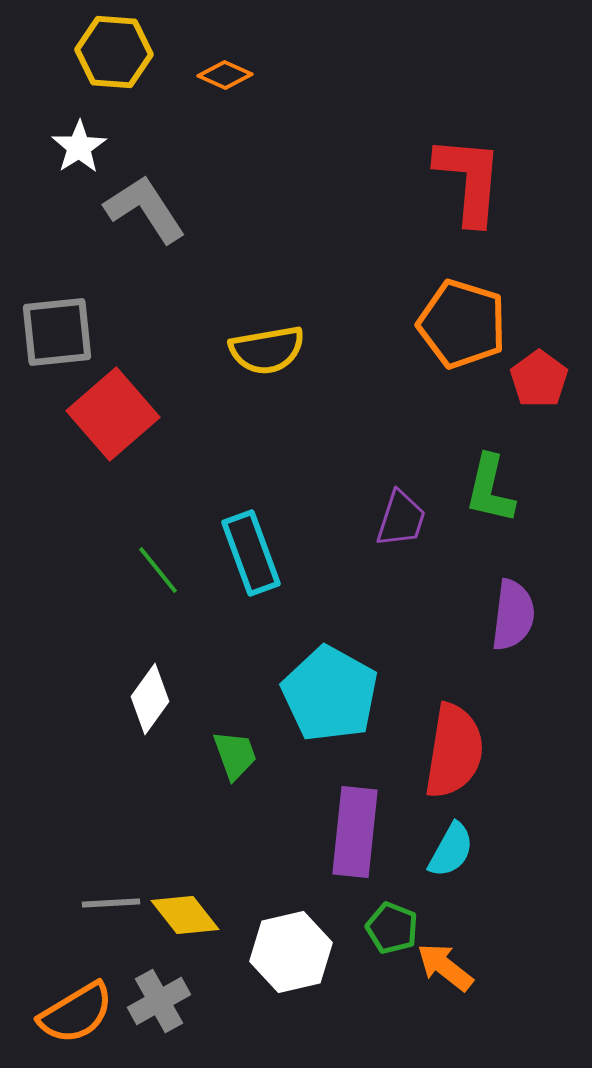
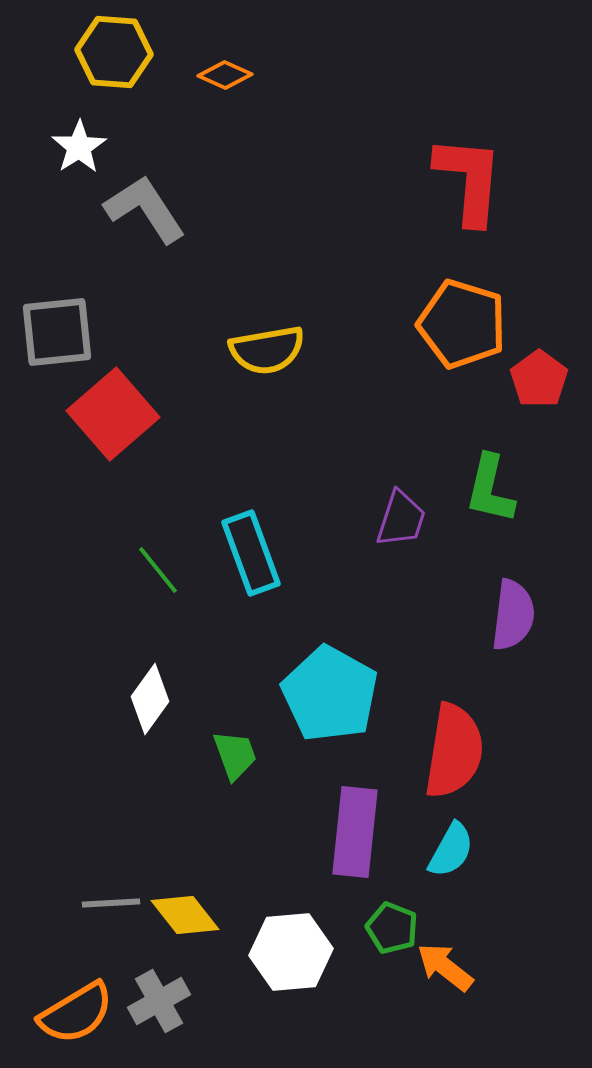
white hexagon: rotated 8 degrees clockwise
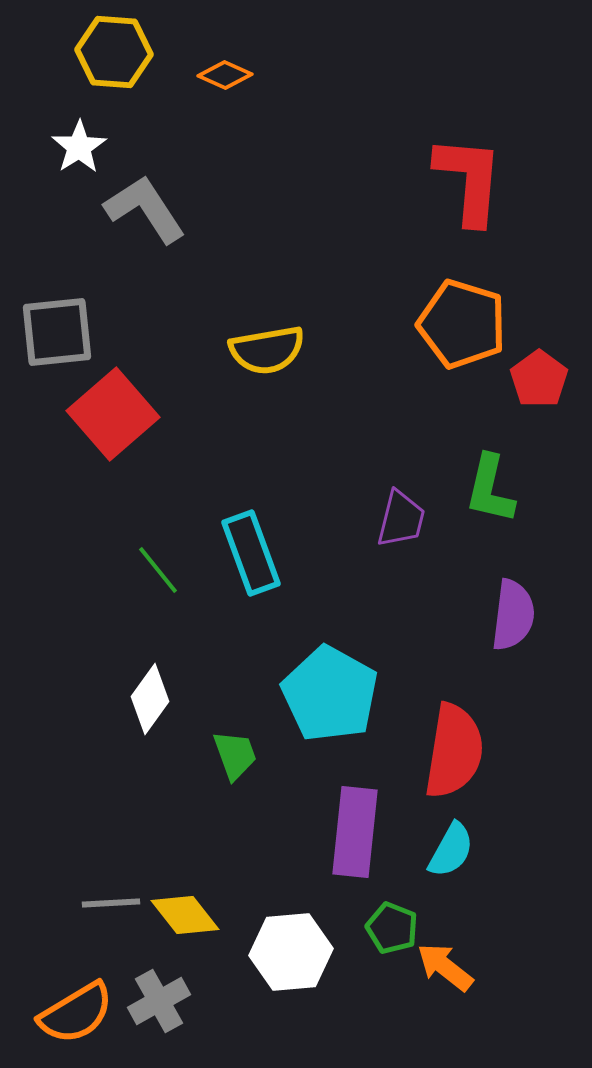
purple trapezoid: rotated 4 degrees counterclockwise
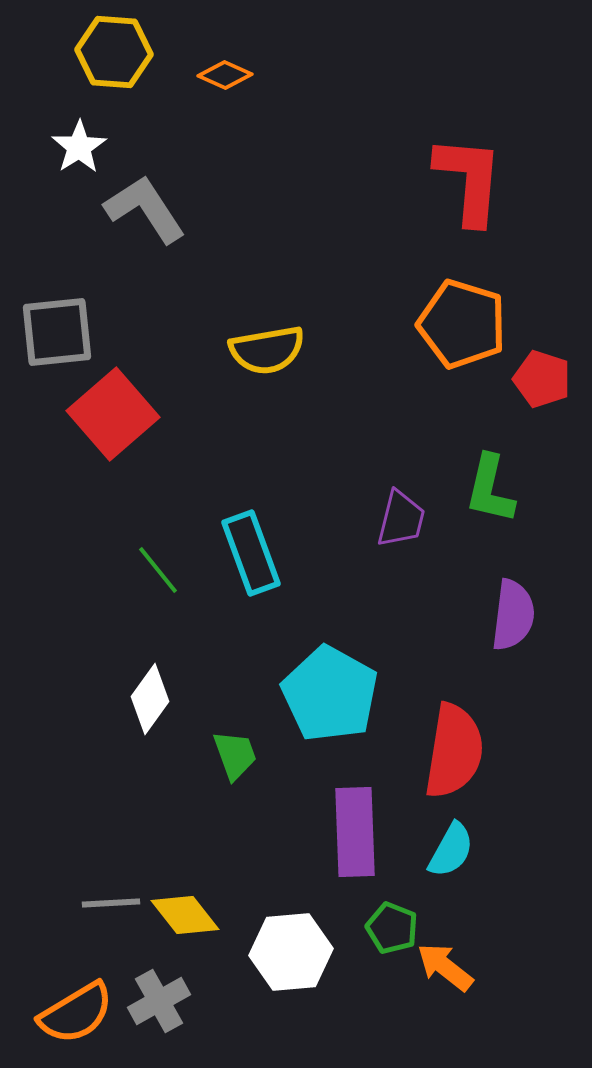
red pentagon: moved 3 px right; rotated 18 degrees counterclockwise
purple rectangle: rotated 8 degrees counterclockwise
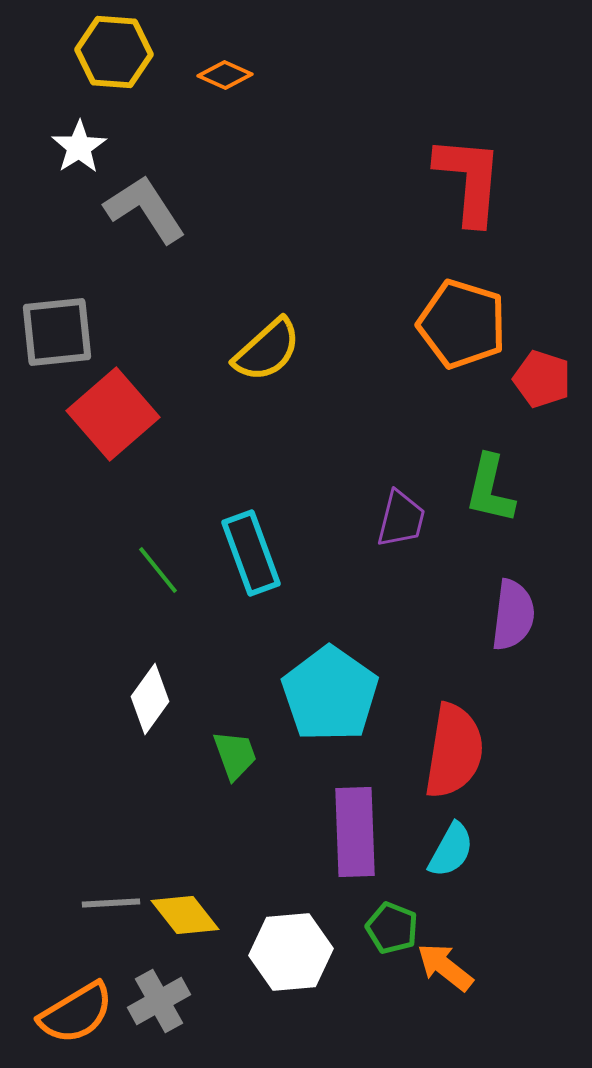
yellow semicircle: rotated 32 degrees counterclockwise
cyan pentagon: rotated 6 degrees clockwise
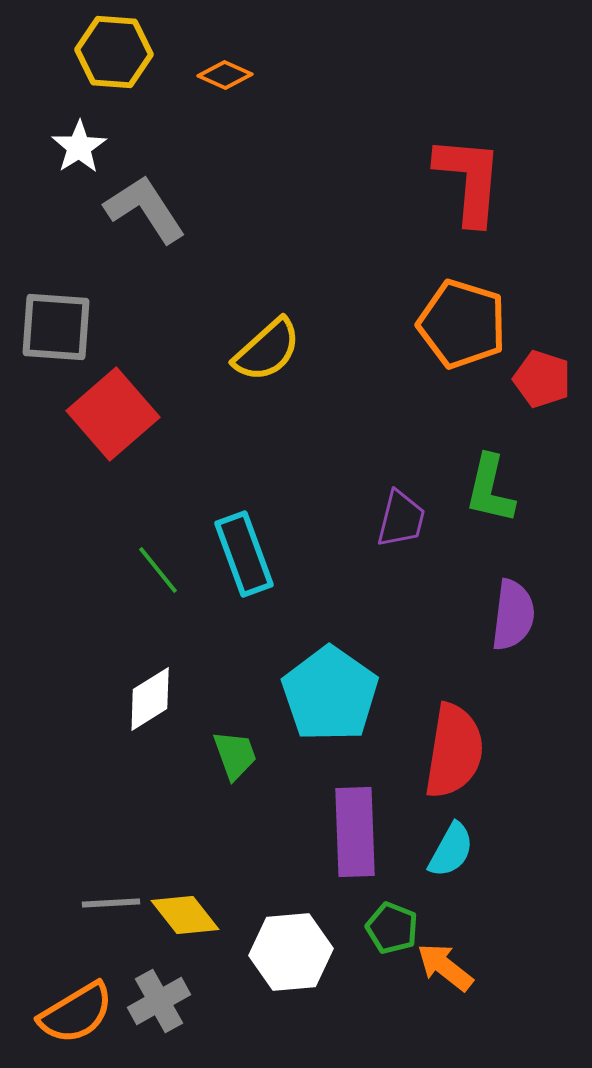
gray square: moved 1 px left, 5 px up; rotated 10 degrees clockwise
cyan rectangle: moved 7 px left, 1 px down
white diamond: rotated 22 degrees clockwise
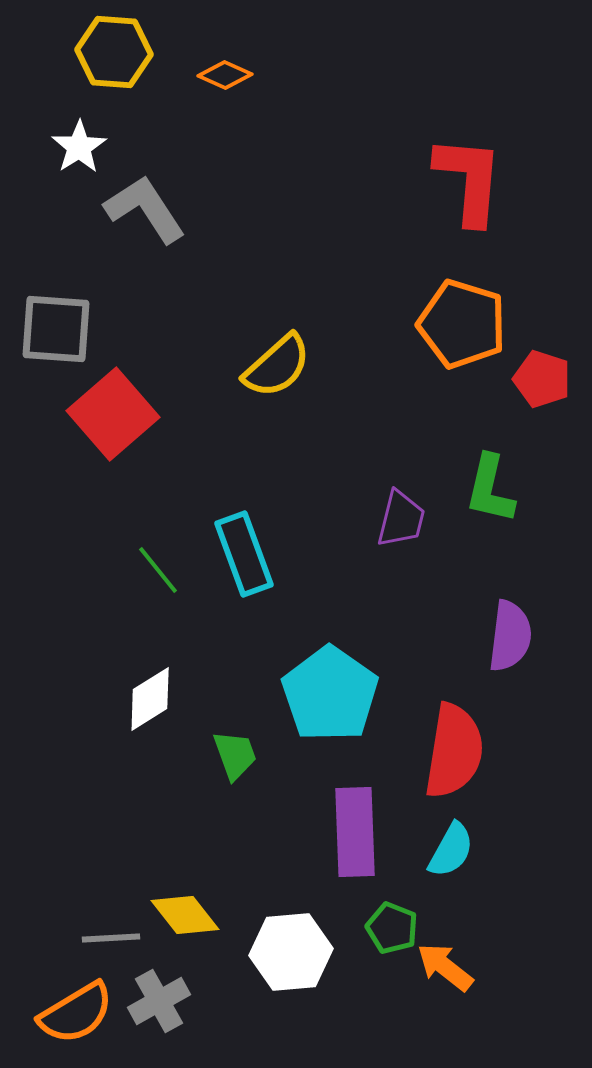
gray square: moved 2 px down
yellow semicircle: moved 10 px right, 16 px down
purple semicircle: moved 3 px left, 21 px down
gray line: moved 35 px down
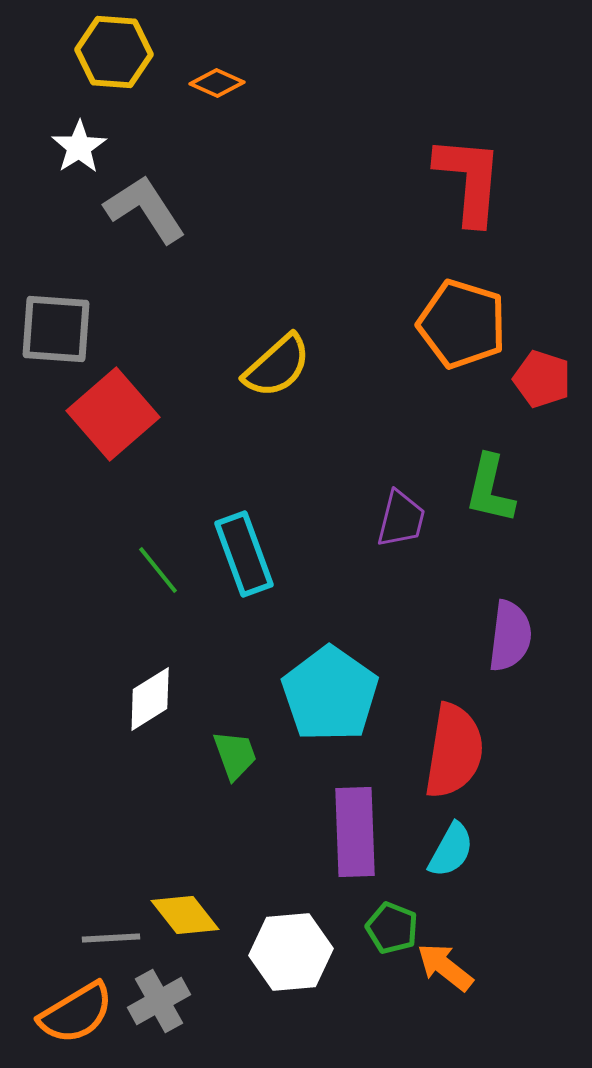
orange diamond: moved 8 px left, 8 px down
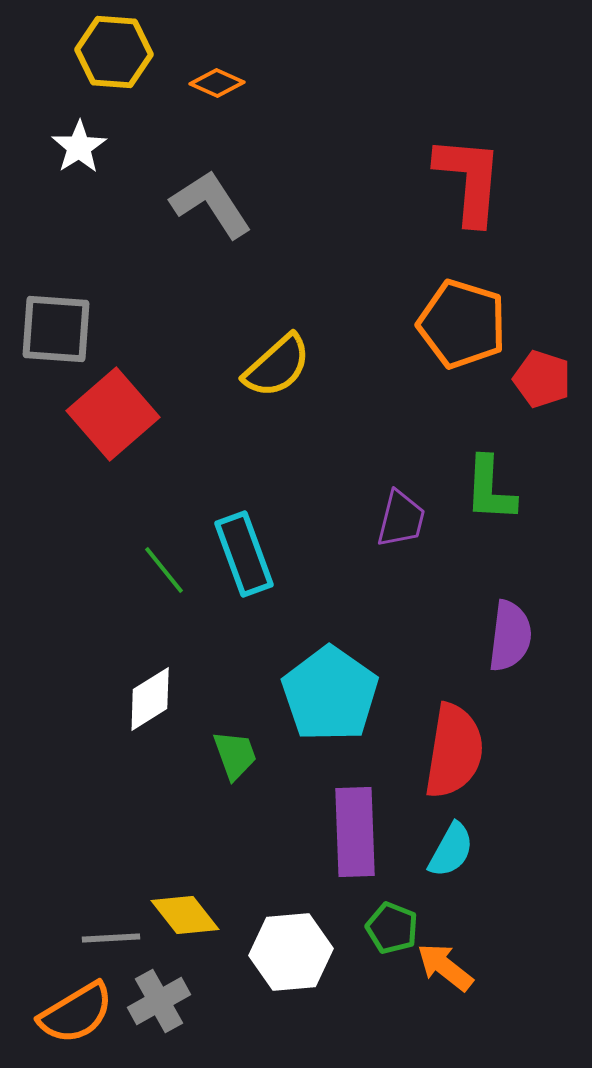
gray L-shape: moved 66 px right, 5 px up
green L-shape: rotated 10 degrees counterclockwise
green line: moved 6 px right
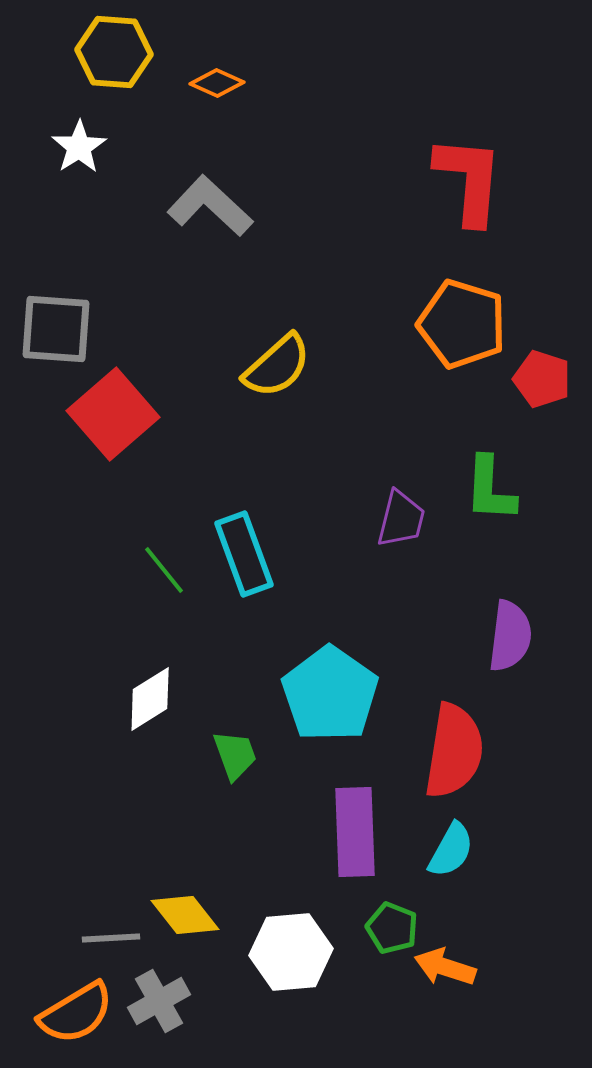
gray L-shape: moved 1 px left, 2 px down; rotated 14 degrees counterclockwise
orange arrow: rotated 20 degrees counterclockwise
